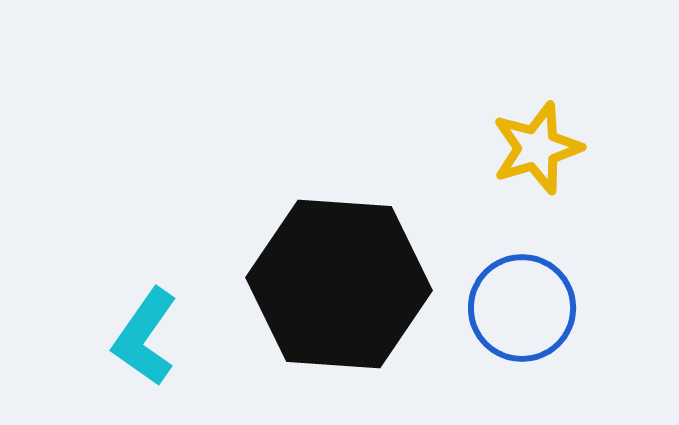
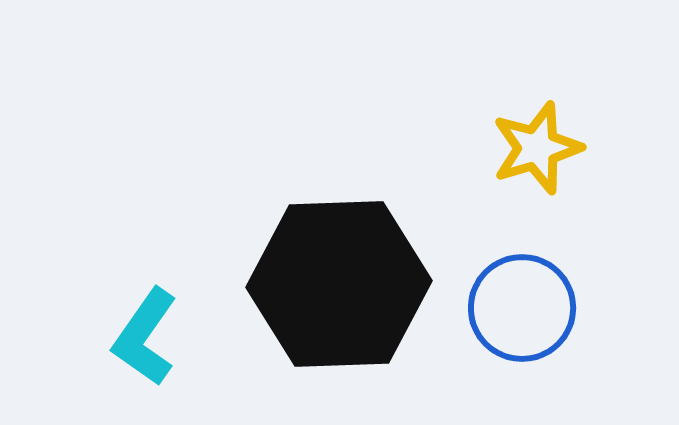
black hexagon: rotated 6 degrees counterclockwise
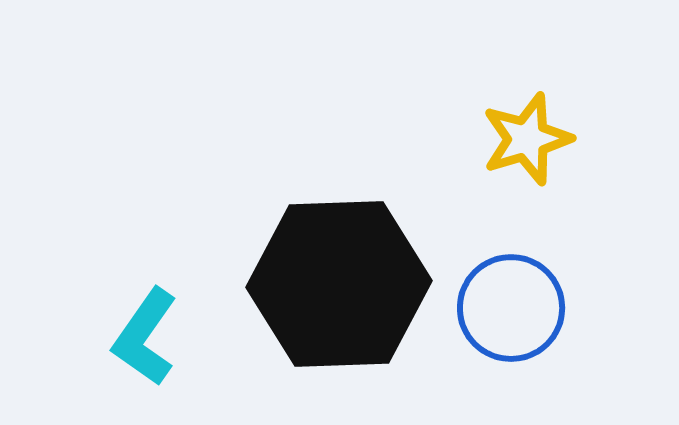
yellow star: moved 10 px left, 9 px up
blue circle: moved 11 px left
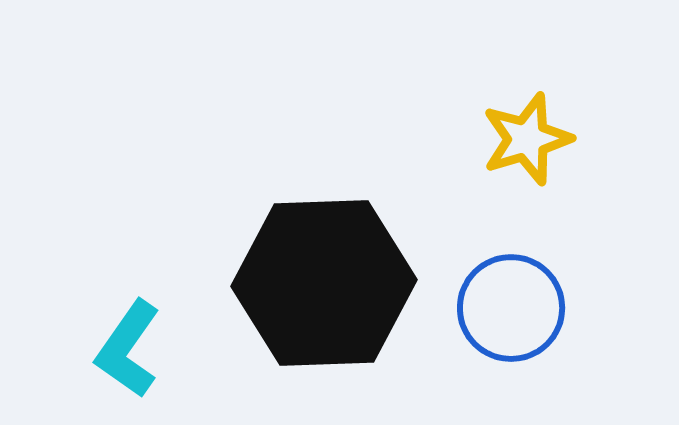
black hexagon: moved 15 px left, 1 px up
cyan L-shape: moved 17 px left, 12 px down
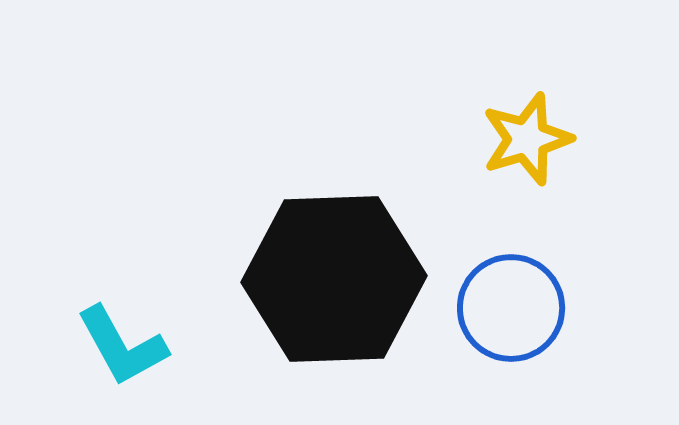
black hexagon: moved 10 px right, 4 px up
cyan L-shape: moved 6 px left, 3 px up; rotated 64 degrees counterclockwise
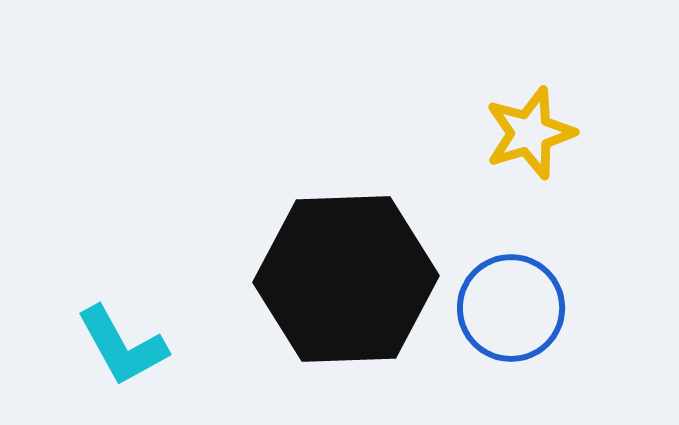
yellow star: moved 3 px right, 6 px up
black hexagon: moved 12 px right
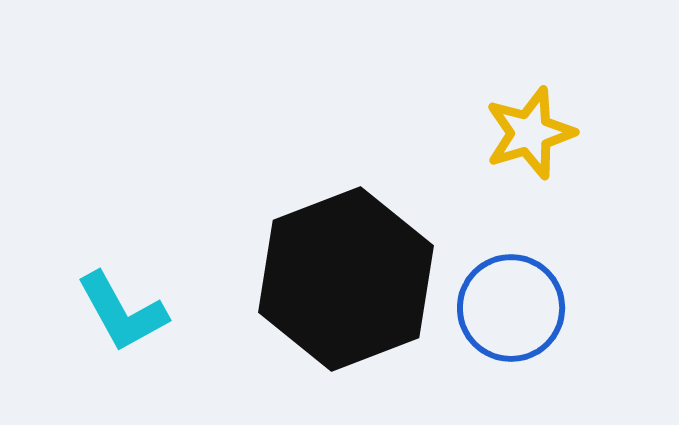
black hexagon: rotated 19 degrees counterclockwise
cyan L-shape: moved 34 px up
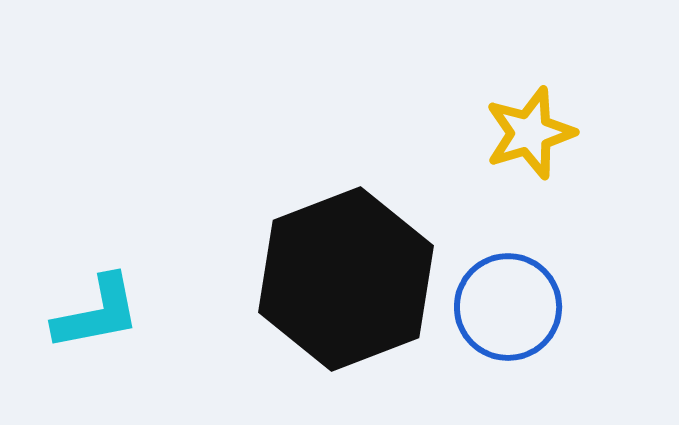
blue circle: moved 3 px left, 1 px up
cyan L-shape: moved 25 px left, 1 px down; rotated 72 degrees counterclockwise
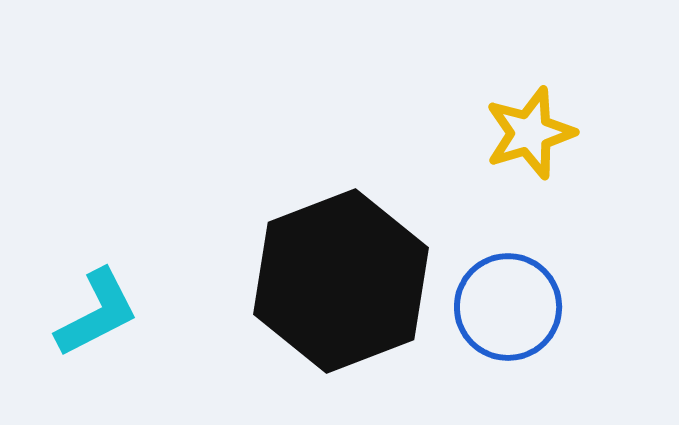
black hexagon: moved 5 px left, 2 px down
cyan L-shape: rotated 16 degrees counterclockwise
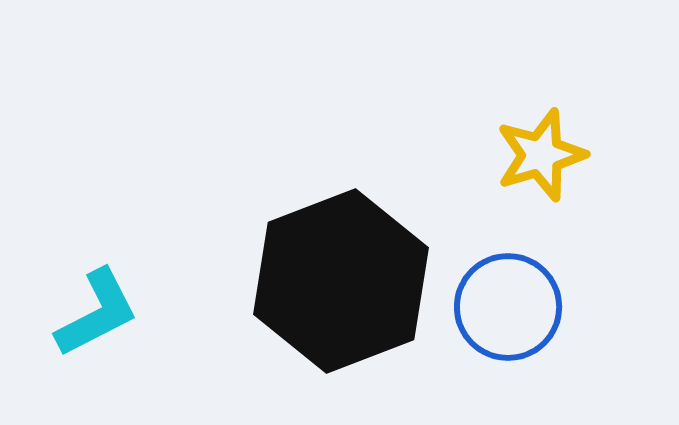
yellow star: moved 11 px right, 22 px down
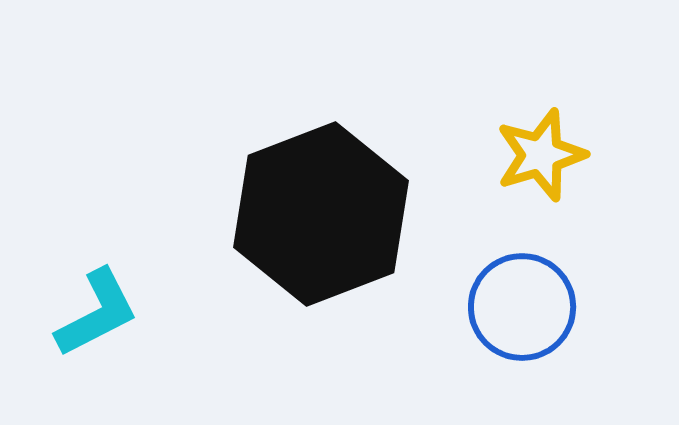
black hexagon: moved 20 px left, 67 px up
blue circle: moved 14 px right
